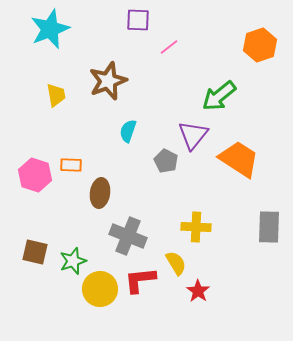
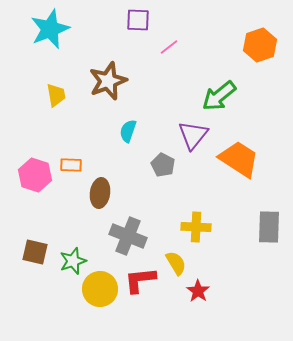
gray pentagon: moved 3 px left, 4 px down
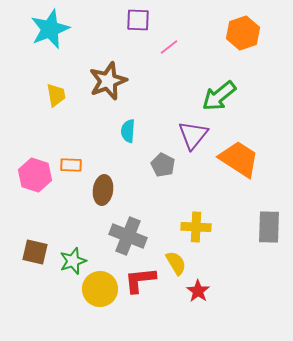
orange hexagon: moved 17 px left, 12 px up
cyan semicircle: rotated 15 degrees counterclockwise
brown ellipse: moved 3 px right, 3 px up
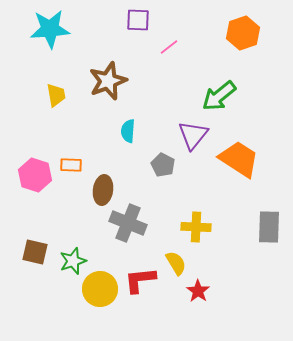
cyan star: rotated 18 degrees clockwise
gray cross: moved 13 px up
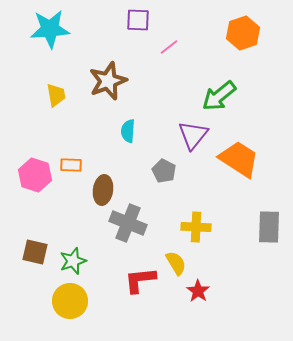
gray pentagon: moved 1 px right, 6 px down
yellow circle: moved 30 px left, 12 px down
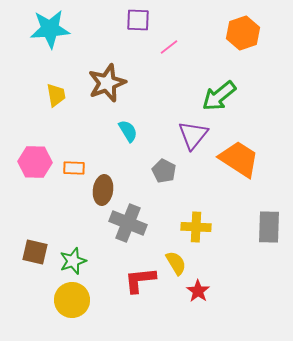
brown star: moved 1 px left, 2 px down
cyan semicircle: rotated 145 degrees clockwise
orange rectangle: moved 3 px right, 3 px down
pink hexagon: moved 13 px up; rotated 16 degrees counterclockwise
yellow circle: moved 2 px right, 1 px up
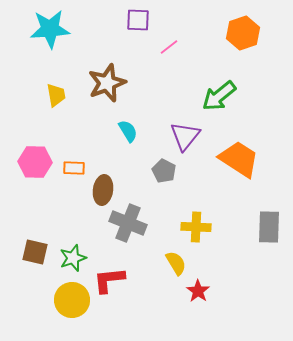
purple triangle: moved 8 px left, 1 px down
green star: moved 3 px up
red L-shape: moved 31 px left
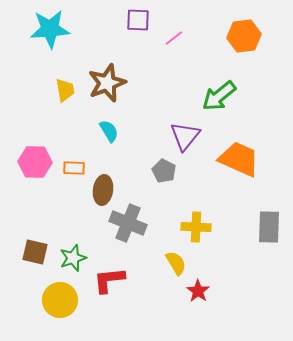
orange hexagon: moved 1 px right, 3 px down; rotated 12 degrees clockwise
pink line: moved 5 px right, 9 px up
yellow trapezoid: moved 9 px right, 5 px up
cyan semicircle: moved 19 px left
orange trapezoid: rotated 9 degrees counterclockwise
yellow circle: moved 12 px left
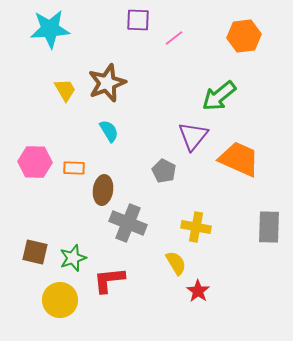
yellow trapezoid: rotated 20 degrees counterclockwise
purple triangle: moved 8 px right
yellow cross: rotated 8 degrees clockwise
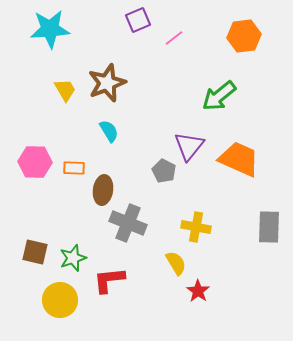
purple square: rotated 25 degrees counterclockwise
purple triangle: moved 4 px left, 10 px down
